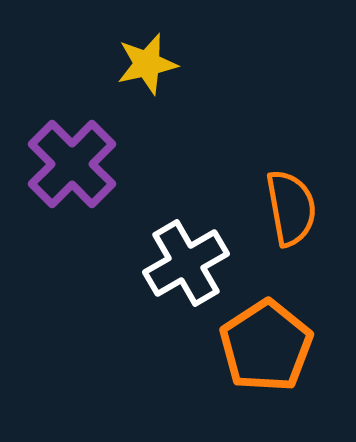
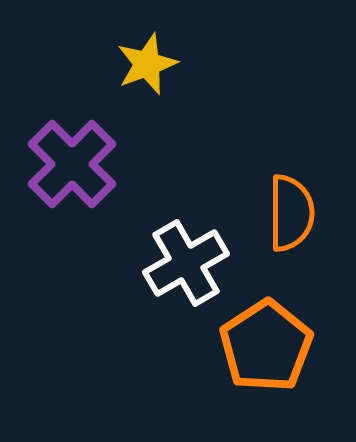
yellow star: rotated 8 degrees counterclockwise
orange semicircle: moved 5 px down; rotated 10 degrees clockwise
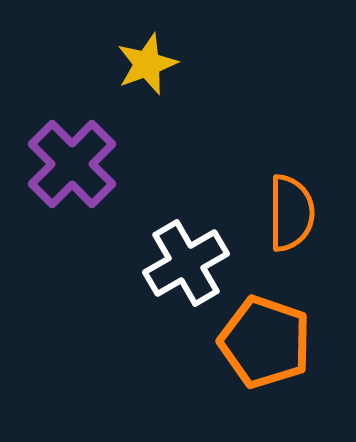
orange pentagon: moved 1 px left, 4 px up; rotated 20 degrees counterclockwise
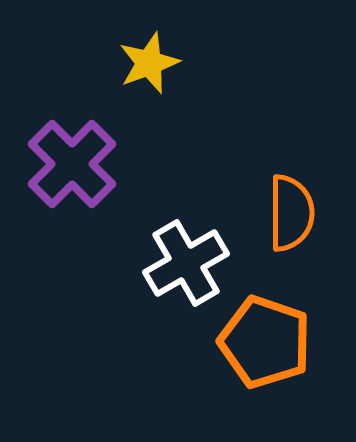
yellow star: moved 2 px right, 1 px up
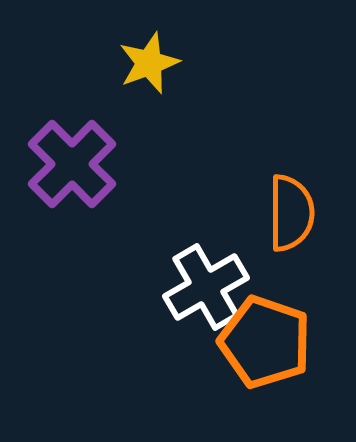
white cross: moved 20 px right, 24 px down
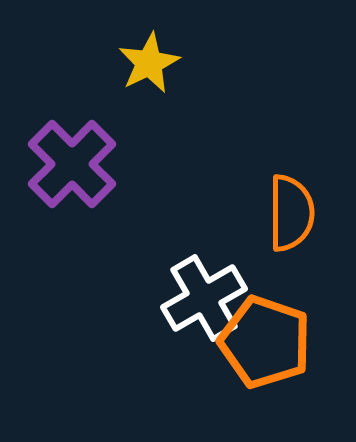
yellow star: rotated 6 degrees counterclockwise
white cross: moved 2 px left, 11 px down
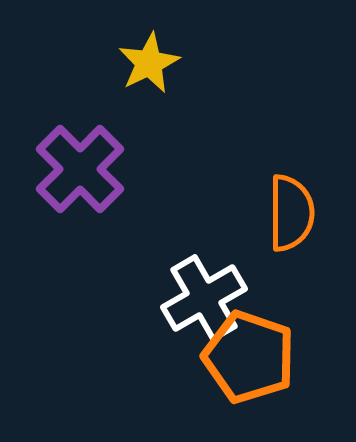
purple cross: moved 8 px right, 5 px down
orange pentagon: moved 16 px left, 15 px down
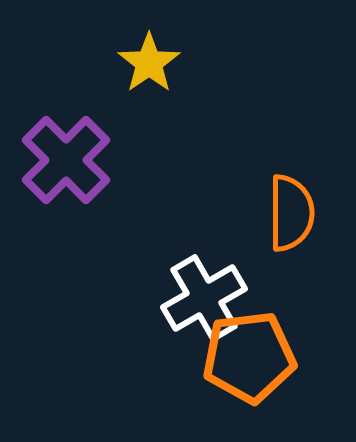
yellow star: rotated 8 degrees counterclockwise
purple cross: moved 14 px left, 9 px up
orange pentagon: rotated 26 degrees counterclockwise
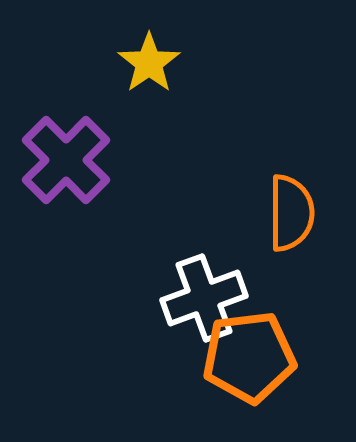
white cross: rotated 10 degrees clockwise
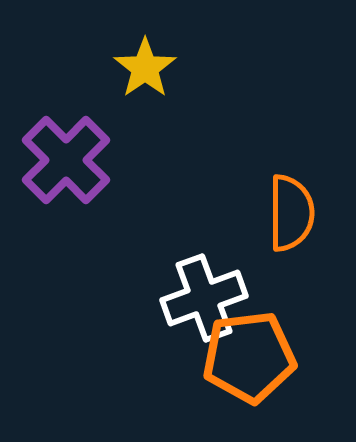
yellow star: moved 4 px left, 5 px down
